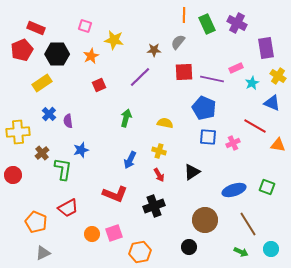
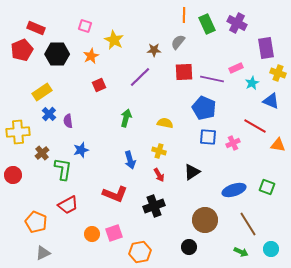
yellow star at (114, 40): rotated 18 degrees clockwise
yellow cross at (278, 76): moved 3 px up; rotated 14 degrees counterclockwise
yellow rectangle at (42, 83): moved 9 px down
blue triangle at (272, 103): moved 1 px left, 2 px up
blue arrow at (130, 160): rotated 42 degrees counterclockwise
red trapezoid at (68, 208): moved 3 px up
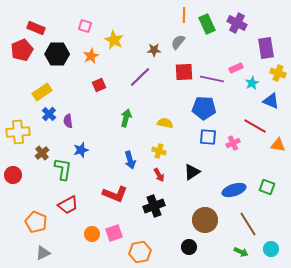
blue pentagon at (204, 108): rotated 20 degrees counterclockwise
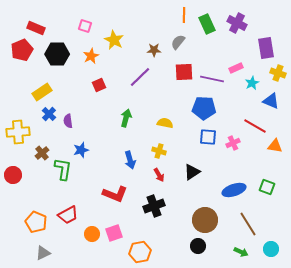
orange triangle at (278, 145): moved 3 px left, 1 px down
red trapezoid at (68, 205): moved 10 px down
black circle at (189, 247): moved 9 px right, 1 px up
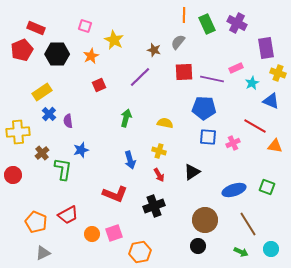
brown star at (154, 50): rotated 16 degrees clockwise
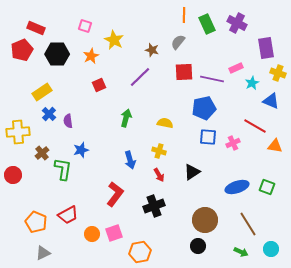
brown star at (154, 50): moved 2 px left
blue pentagon at (204, 108): rotated 15 degrees counterclockwise
blue ellipse at (234, 190): moved 3 px right, 3 px up
red L-shape at (115, 194): rotated 75 degrees counterclockwise
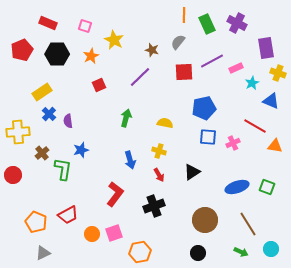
red rectangle at (36, 28): moved 12 px right, 5 px up
purple line at (212, 79): moved 18 px up; rotated 40 degrees counterclockwise
black circle at (198, 246): moved 7 px down
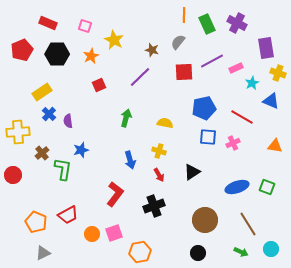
red line at (255, 126): moved 13 px left, 9 px up
